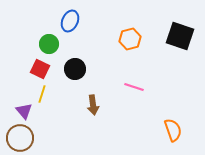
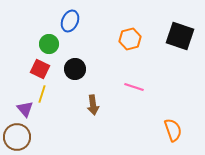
purple triangle: moved 1 px right, 2 px up
brown circle: moved 3 px left, 1 px up
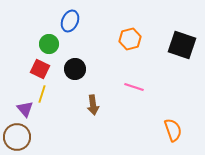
black square: moved 2 px right, 9 px down
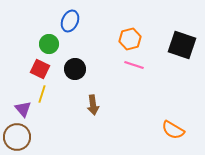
pink line: moved 22 px up
purple triangle: moved 2 px left
orange semicircle: rotated 140 degrees clockwise
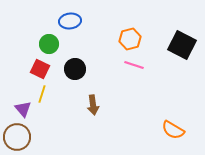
blue ellipse: rotated 60 degrees clockwise
black square: rotated 8 degrees clockwise
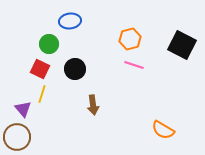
orange semicircle: moved 10 px left
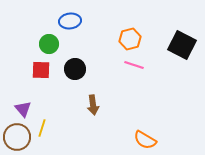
red square: moved 1 px right, 1 px down; rotated 24 degrees counterclockwise
yellow line: moved 34 px down
orange semicircle: moved 18 px left, 10 px down
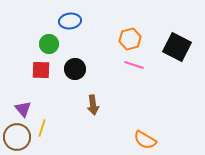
black square: moved 5 px left, 2 px down
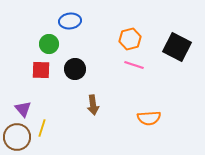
orange semicircle: moved 4 px right, 22 px up; rotated 35 degrees counterclockwise
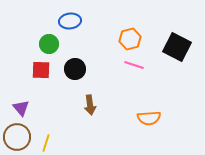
brown arrow: moved 3 px left
purple triangle: moved 2 px left, 1 px up
yellow line: moved 4 px right, 15 px down
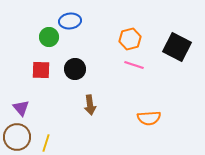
green circle: moved 7 px up
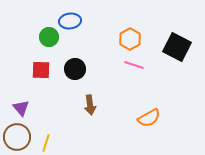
orange hexagon: rotated 15 degrees counterclockwise
orange semicircle: rotated 25 degrees counterclockwise
